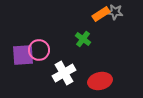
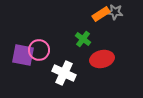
purple square: rotated 15 degrees clockwise
white cross: rotated 35 degrees counterclockwise
red ellipse: moved 2 px right, 22 px up
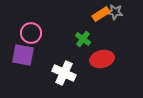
pink circle: moved 8 px left, 17 px up
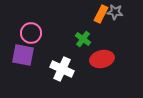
orange rectangle: rotated 30 degrees counterclockwise
white cross: moved 2 px left, 4 px up
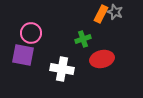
gray star: rotated 14 degrees clockwise
green cross: rotated 35 degrees clockwise
white cross: rotated 15 degrees counterclockwise
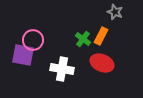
orange rectangle: moved 22 px down
pink circle: moved 2 px right, 7 px down
green cross: rotated 35 degrees counterclockwise
red ellipse: moved 4 px down; rotated 35 degrees clockwise
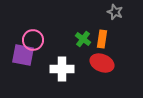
orange rectangle: moved 1 px right, 3 px down; rotated 18 degrees counterclockwise
white cross: rotated 10 degrees counterclockwise
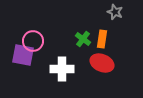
pink circle: moved 1 px down
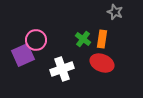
pink circle: moved 3 px right, 1 px up
purple square: rotated 35 degrees counterclockwise
white cross: rotated 20 degrees counterclockwise
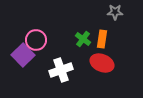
gray star: rotated 21 degrees counterclockwise
purple square: rotated 20 degrees counterclockwise
white cross: moved 1 px left, 1 px down
